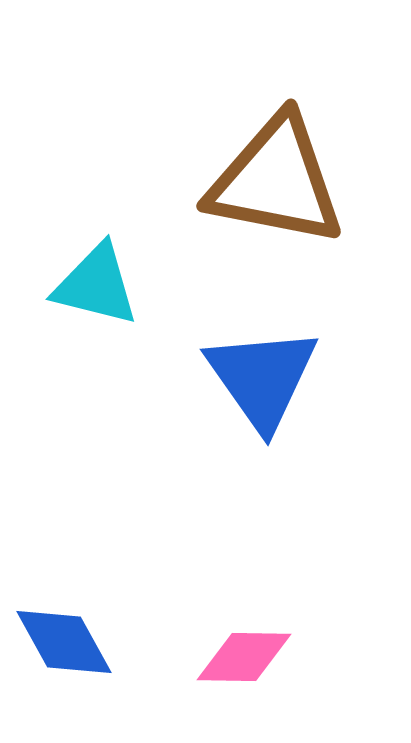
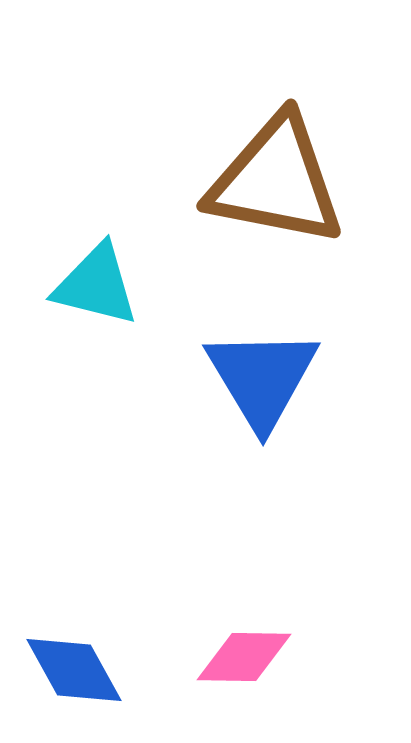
blue triangle: rotated 4 degrees clockwise
blue diamond: moved 10 px right, 28 px down
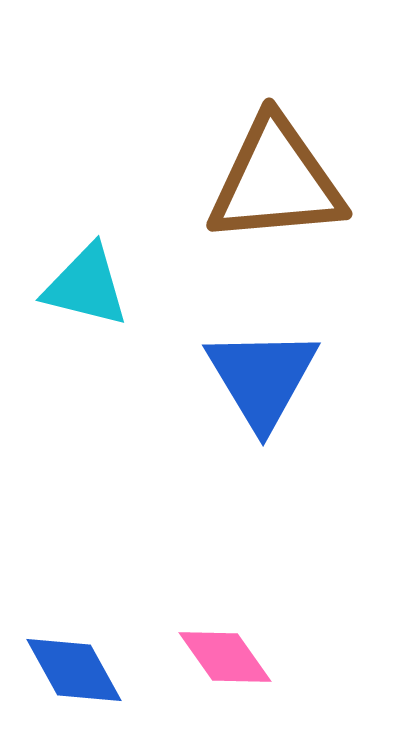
brown triangle: rotated 16 degrees counterclockwise
cyan triangle: moved 10 px left, 1 px down
pink diamond: moved 19 px left; rotated 54 degrees clockwise
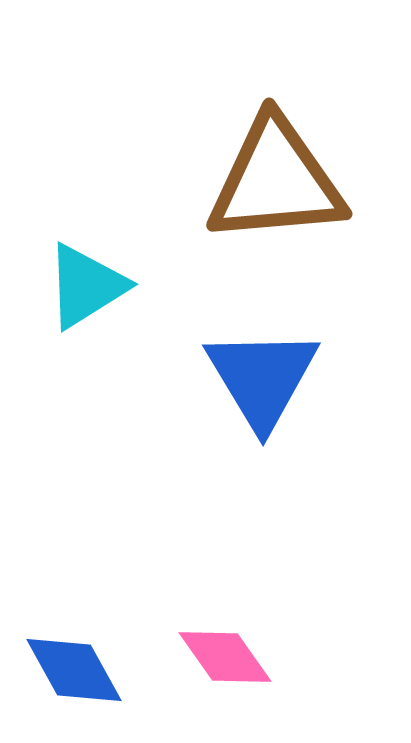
cyan triangle: rotated 46 degrees counterclockwise
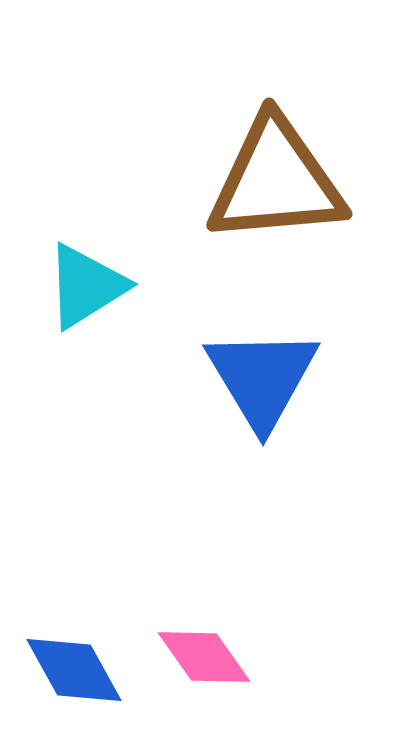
pink diamond: moved 21 px left
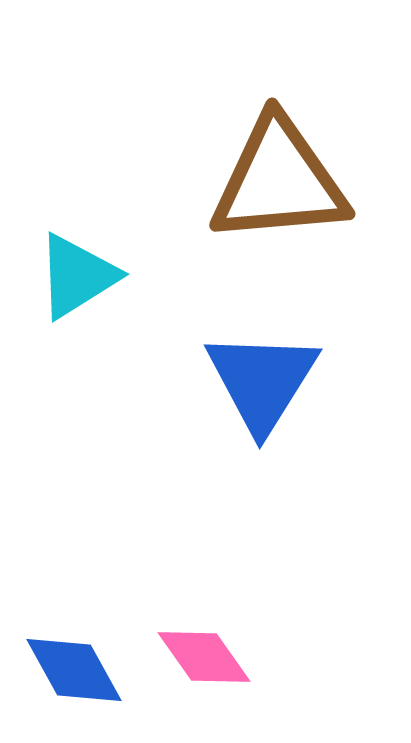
brown triangle: moved 3 px right
cyan triangle: moved 9 px left, 10 px up
blue triangle: moved 3 px down; rotated 3 degrees clockwise
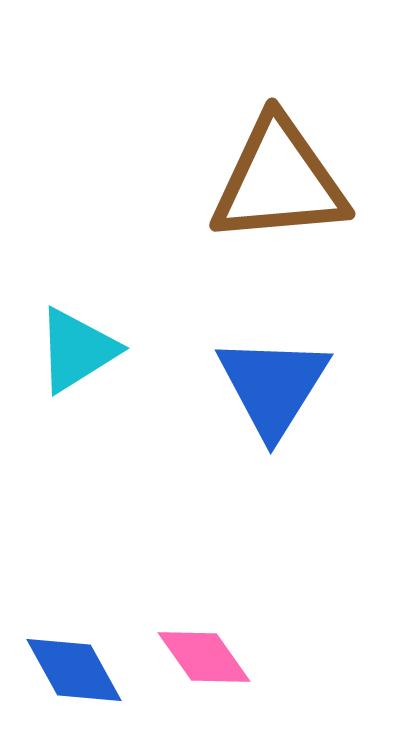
cyan triangle: moved 74 px down
blue triangle: moved 11 px right, 5 px down
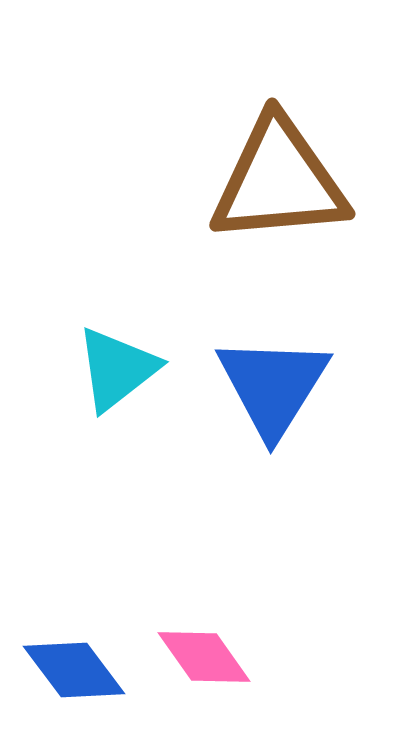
cyan triangle: moved 40 px right, 19 px down; rotated 6 degrees counterclockwise
blue diamond: rotated 8 degrees counterclockwise
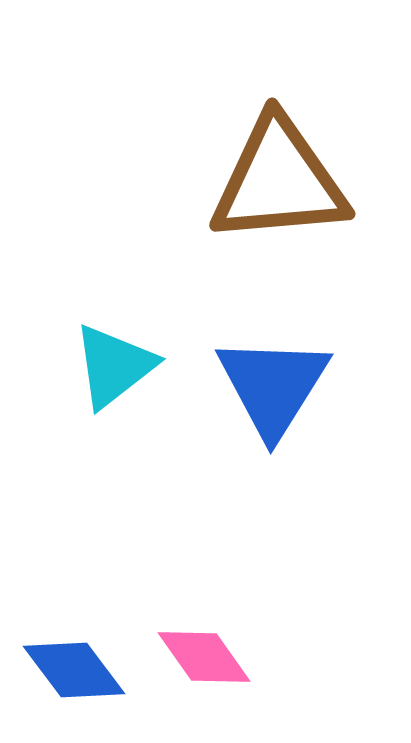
cyan triangle: moved 3 px left, 3 px up
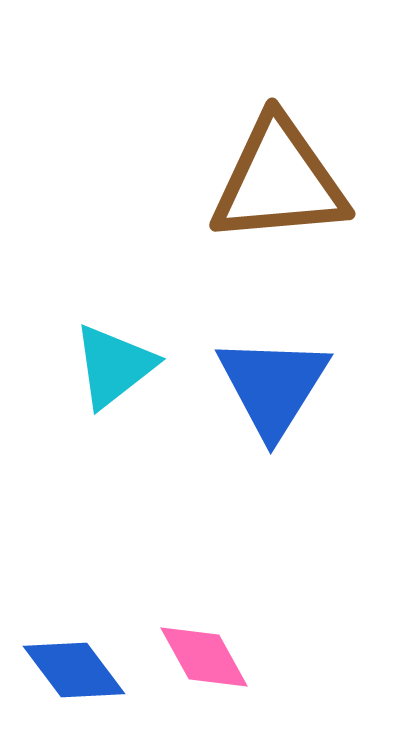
pink diamond: rotated 6 degrees clockwise
